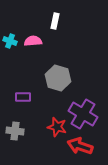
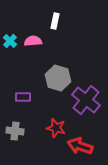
cyan cross: rotated 24 degrees clockwise
purple cross: moved 3 px right, 14 px up; rotated 8 degrees clockwise
red star: moved 1 px left, 1 px down
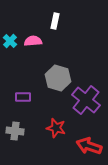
red arrow: moved 9 px right
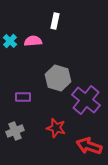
gray cross: rotated 30 degrees counterclockwise
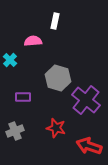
cyan cross: moved 19 px down
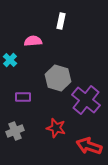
white rectangle: moved 6 px right
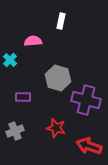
purple cross: rotated 24 degrees counterclockwise
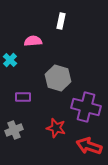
purple cross: moved 7 px down
gray cross: moved 1 px left, 1 px up
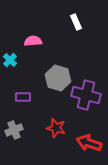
white rectangle: moved 15 px right, 1 px down; rotated 35 degrees counterclockwise
purple cross: moved 12 px up
red arrow: moved 3 px up
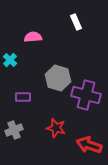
pink semicircle: moved 4 px up
red arrow: moved 2 px down
